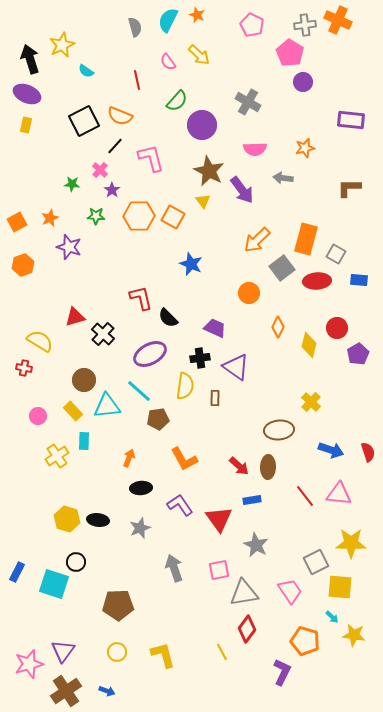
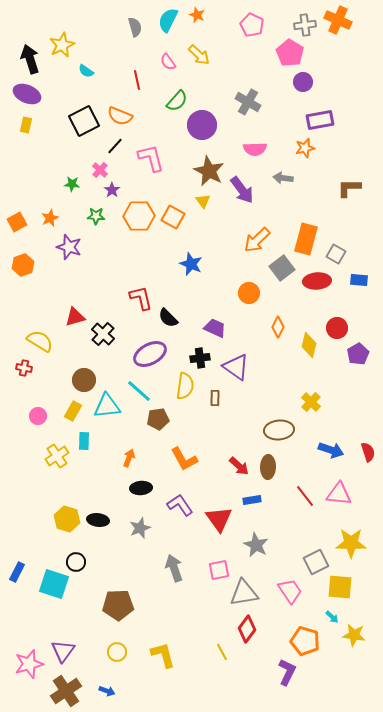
purple rectangle at (351, 120): moved 31 px left; rotated 16 degrees counterclockwise
yellow rectangle at (73, 411): rotated 72 degrees clockwise
purple L-shape at (282, 672): moved 5 px right
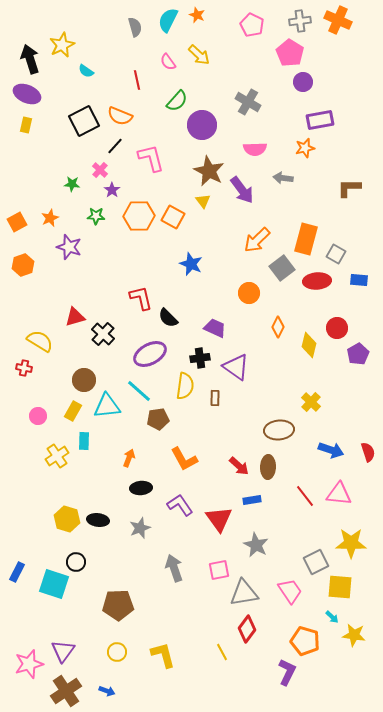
gray cross at (305, 25): moved 5 px left, 4 px up
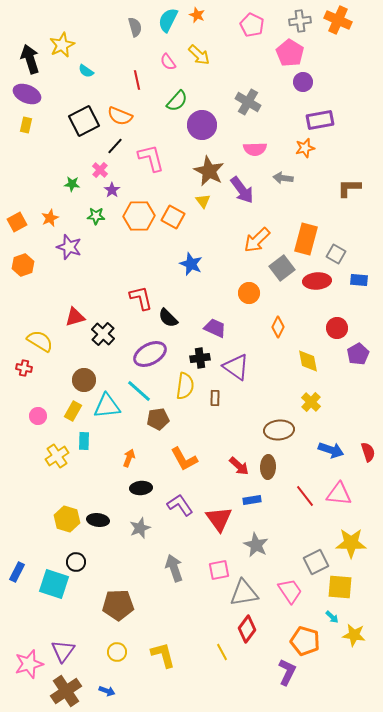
yellow diamond at (309, 345): moved 1 px left, 16 px down; rotated 25 degrees counterclockwise
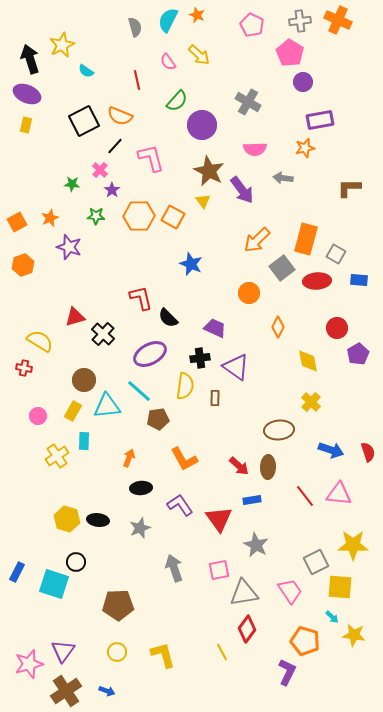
yellow star at (351, 543): moved 2 px right, 2 px down
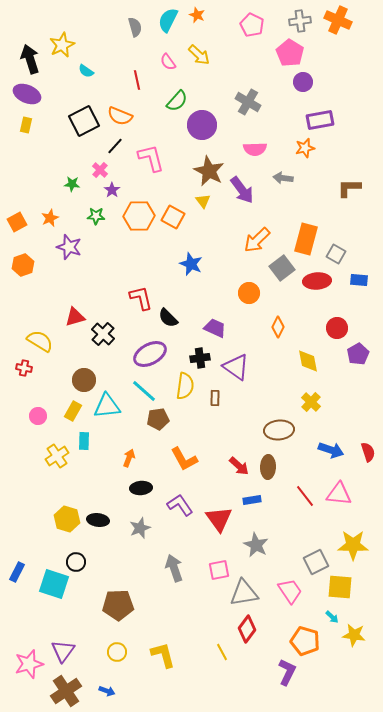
cyan line at (139, 391): moved 5 px right
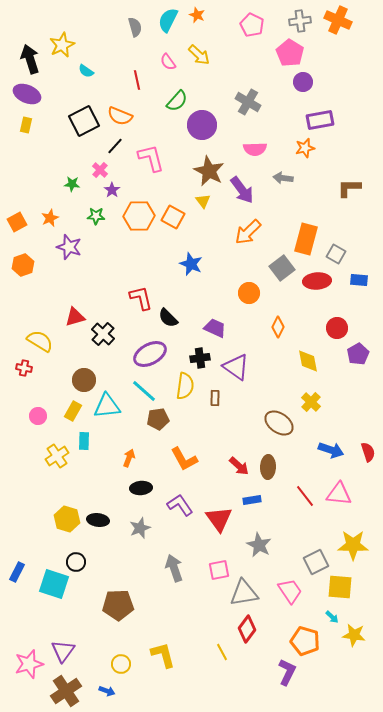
orange arrow at (257, 240): moved 9 px left, 8 px up
brown ellipse at (279, 430): moved 7 px up; rotated 40 degrees clockwise
gray star at (256, 545): moved 3 px right
yellow circle at (117, 652): moved 4 px right, 12 px down
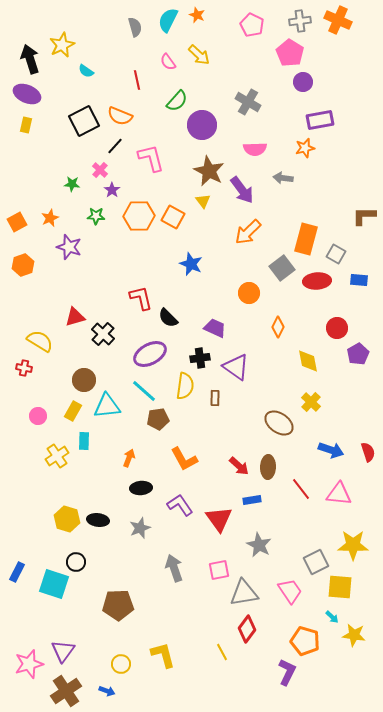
brown L-shape at (349, 188): moved 15 px right, 28 px down
red line at (305, 496): moved 4 px left, 7 px up
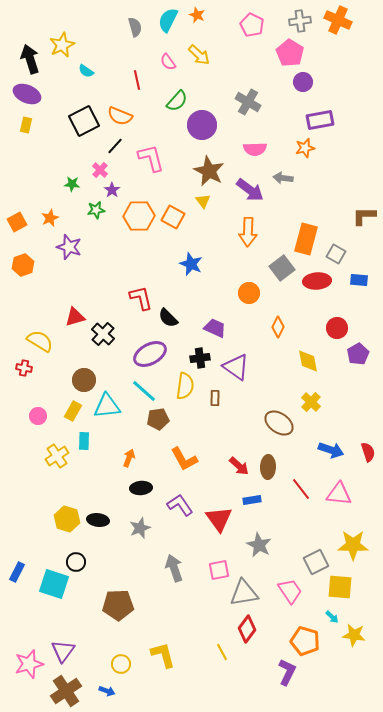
purple arrow at (242, 190): moved 8 px right; rotated 16 degrees counterclockwise
green star at (96, 216): moved 6 px up; rotated 12 degrees counterclockwise
orange arrow at (248, 232): rotated 44 degrees counterclockwise
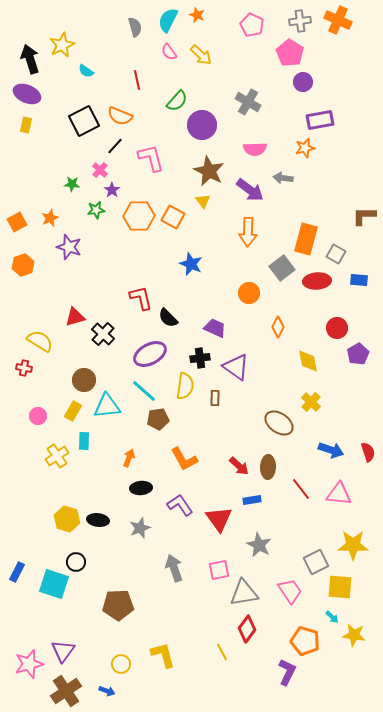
yellow arrow at (199, 55): moved 2 px right
pink semicircle at (168, 62): moved 1 px right, 10 px up
